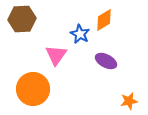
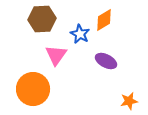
brown hexagon: moved 20 px right
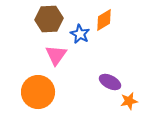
brown hexagon: moved 7 px right
purple ellipse: moved 4 px right, 21 px down
orange circle: moved 5 px right, 3 px down
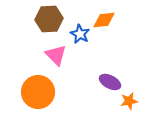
orange diamond: rotated 25 degrees clockwise
pink triangle: rotated 20 degrees counterclockwise
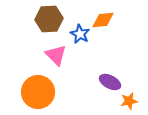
orange diamond: moved 1 px left
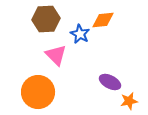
brown hexagon: moved 3 px left
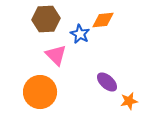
purple ellipse: moved 3 px left; rotated 15 degrees clockwise
orange circle: moved 2 px right
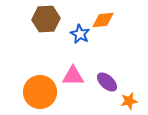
pink triangle: moved 17 px right, 21 px down; rotated 45 degrees counterclockwise
